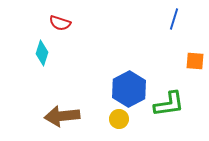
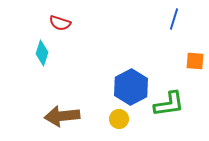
blue hexagon: moved 2 px right, 2 px up
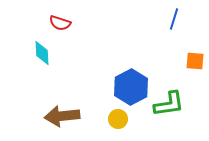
cyan diamond: rotated 20 degrees counterclockwise
yellow circle: moved 1 px left
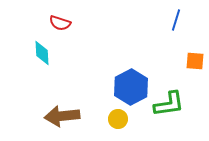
blue line: moved 2 px right, 1 px down
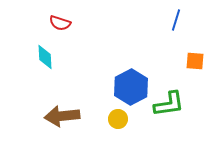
cyan diamond: moved 3 px right, 4 px down
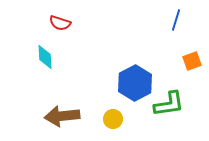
orange square: moved 3 px left; rotated 24 degrees counterclockwise
blue hexagon: moved 4 px right, 4 px up
yellow circle: moved 5 px left
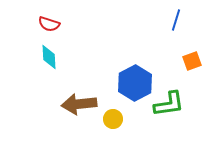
red semicircle: moved 11 px left, 1 px down
cyan diamond: moved 4 px right
brown arrow: moved 17 px right, 12 px up
